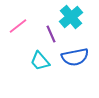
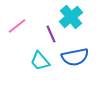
pink line: moved 1 px left
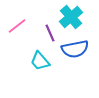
purple line: moved 1 px left, 1 px up
blue semicircle: moved 8 px up
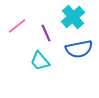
cyan cross: moved 2 px right
purple line: moved 4 px left
blue semicircle: moved 4 px right
